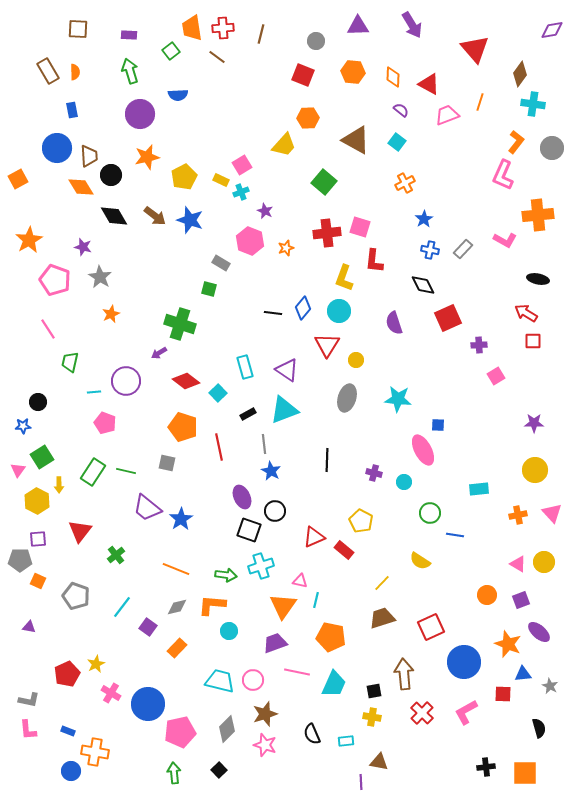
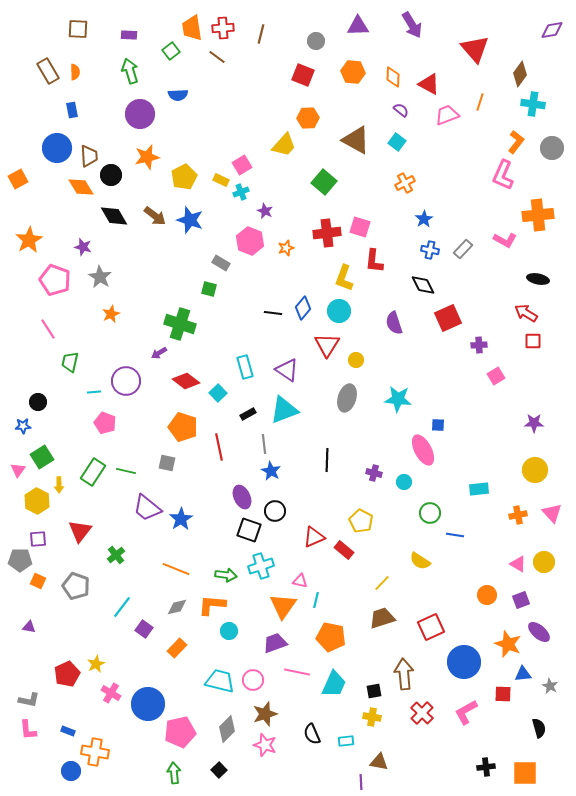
gray pentagon at (76, 596): moved 10 px up
purple square at (148, 627): moved 4 px left, 2 px down
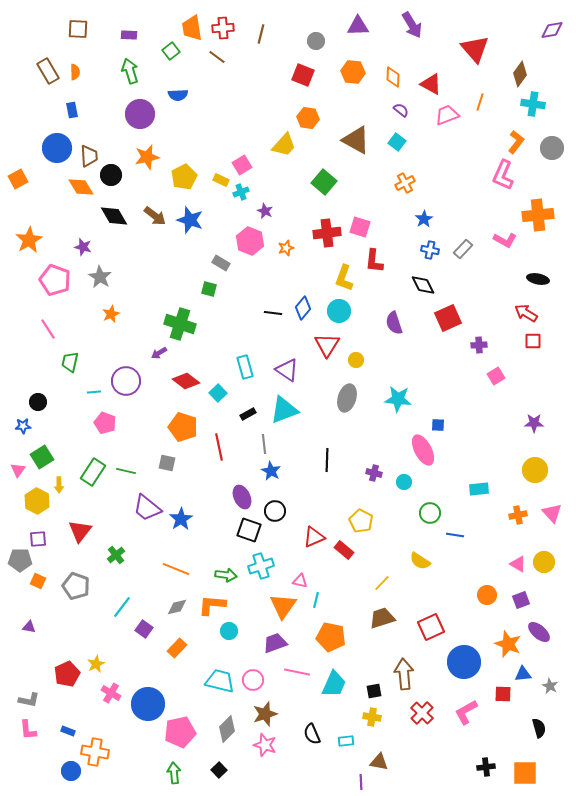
red triangle at (429, 84): moved 2 px right
orange hexagon at (308, 118): rotated 10 degrees clockwise
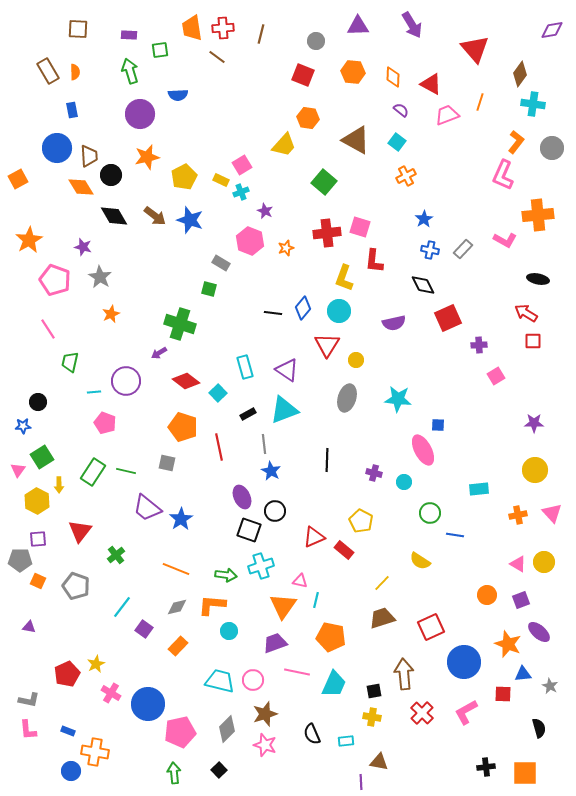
green square at (171, 51): moved 11 px left, 1 px up; rotated 30 degrees clockwise
orange cross at (405, 183): moved 1 px right, 7 px up
purple semicircle at (394, 323): rotated 85 degrees counterclockwise
orange rectangle at (177, 648): moved 1 px right, 2 px up
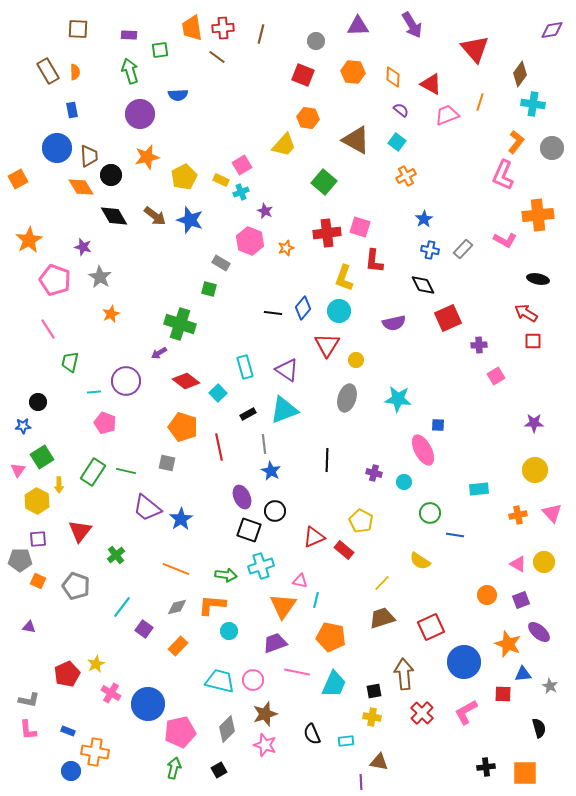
black square at (219, 770): rotated 14 degrees clockwise
green arrow at (174, 773): moved 5 px up; rotated 20 degrees clockwise
